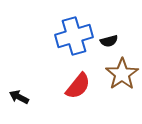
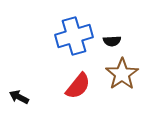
black semicircle: moved 3 px right; rotated 12 degrees clockwise
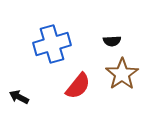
blue cross: moved 22 px left, 8 px down
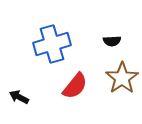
brown star: moved 4 px down
red semicircle: moved 3 px left
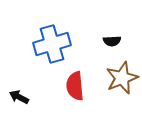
brown star: rotated 12 degrees clockwise
red semicircle: rotated 136 degrees clockwise
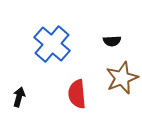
blue cross: rotated 33 degrees counterclockwise
red semicircle: moved 2 px right, 8 px down
black arrow: rotated 78 degrees clockwise
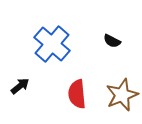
black semicircle: rotated 30 degrees clockwise
brown star: moved 17 px down
black arrow: moved 1 px right, 11 px up; rotated 36 degrees clockwise
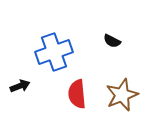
blue cross: moved 2 px right, 8 px down; rotated 30 degrees clockwise
black arrow: rotated 18 degrees clockwise
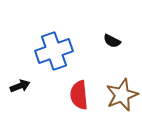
blue cross: moved 1 px up
red semicircle: moved 2 px right, 1 px down
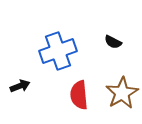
black semicircle: moved 1 px right, 1 px down
blue cross: moved 4 px right
brown star: moved 2 px up; rotated 8 degrees counterclockwise
